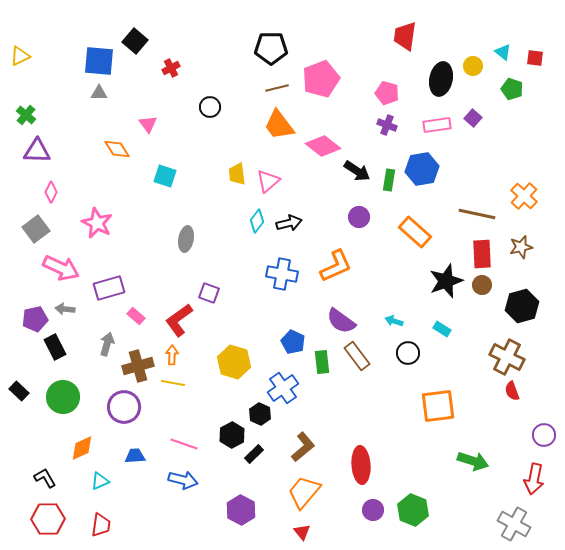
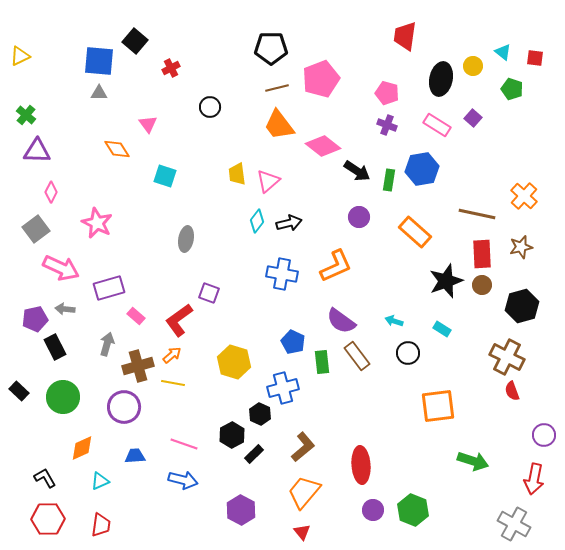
pink rectangle at (437, 125): rotated 40 degrees clockwise
orange arrow at (172, 355): rotated 48 degrees clockwise
blue cross at (283, 388): rotated 20 degrees clockwise
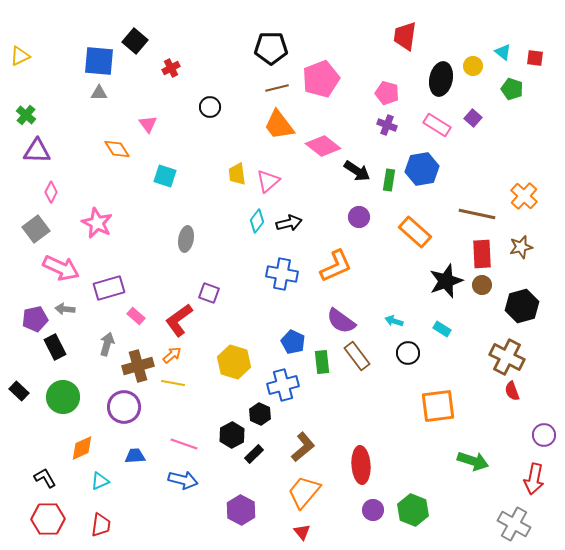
blue cross at (283, 388): moved 3 px up
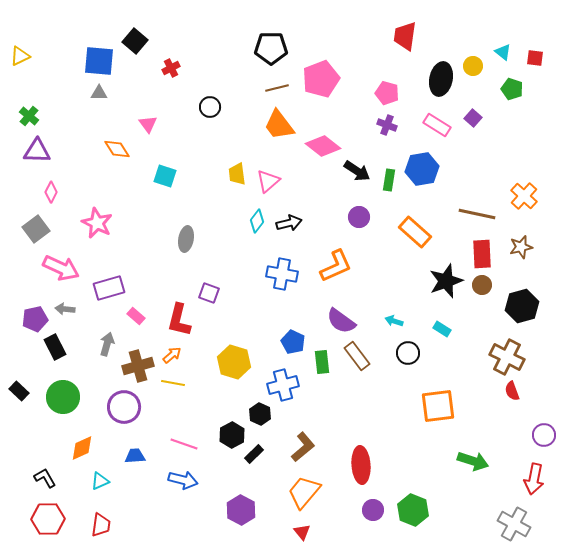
green cross at (26, 115): moved 3 px right, 1 px down
red L-shape at (179, 320): rotated 40 degrees counterclockwise
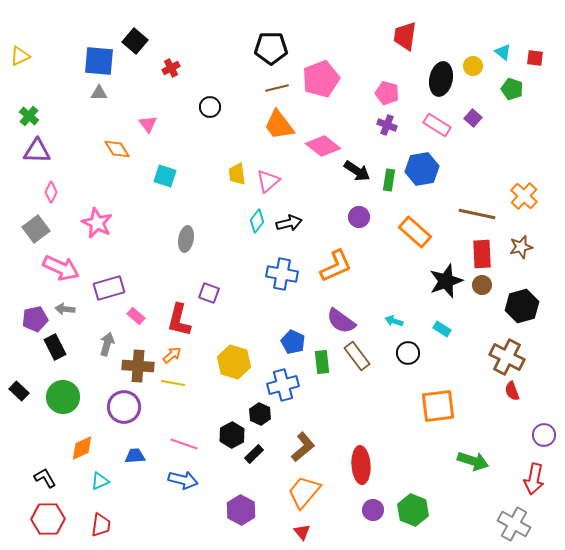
brown cross at (138, 366): rotated 20 degrees clockwise
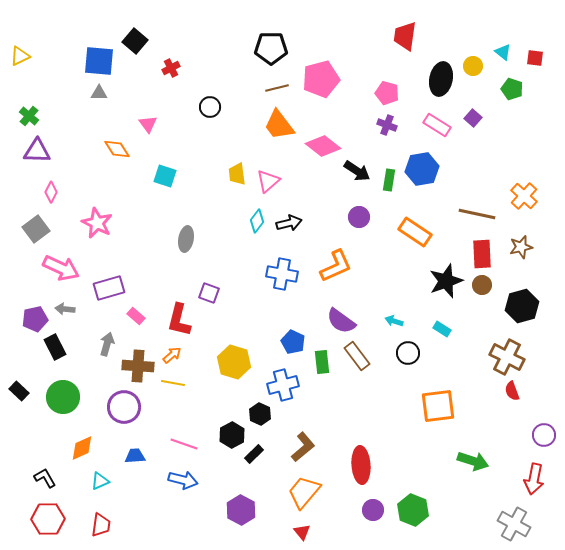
pink pentagon at (321, 79): rotated 6 degrees clockwise
orange rectangle at (415, 232): rotated 8 degrees counterclockwise
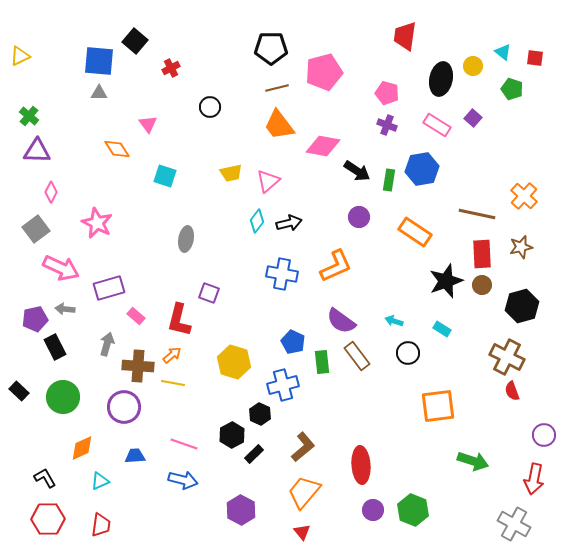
pink pentagon at (321, 79): moved 3 px right, 7 px up
pink diamond at (323, 146): rotated 28 degrees counterclockwise
yellow trapezoid at (237, 174): moved 6 px left, 1 px up; rotated 95 degrees counterclockwise
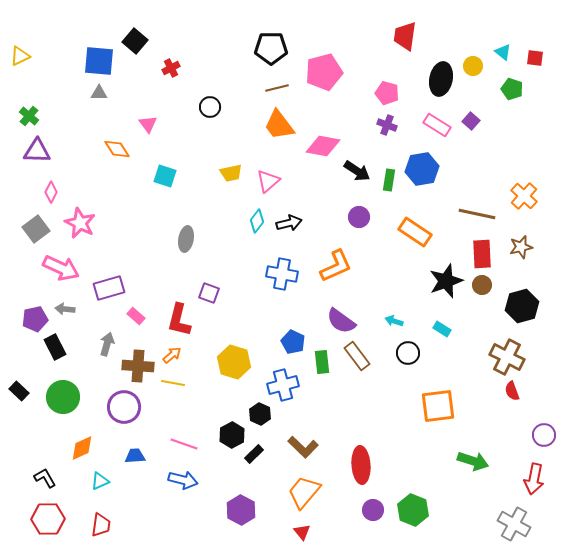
purple square at (473, 118): moved 2 px left, 3 px down
pink star at (97, 223): moved 17 px left
brown L-shape at (303, 447): rotated 84 degrees clockwise
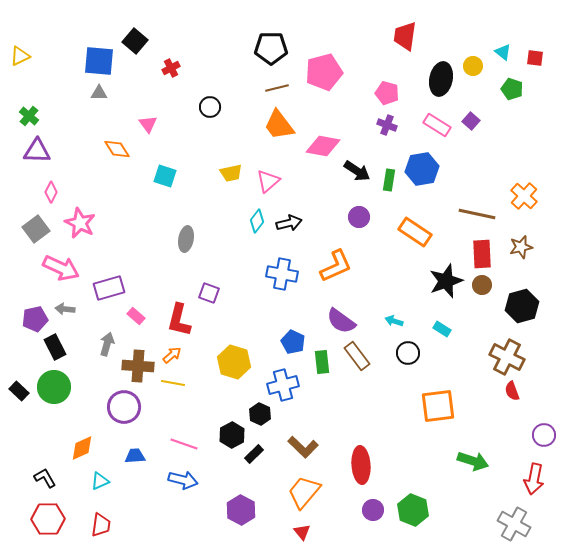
green circle at (63, 397): moved 9 px left, 10 px up
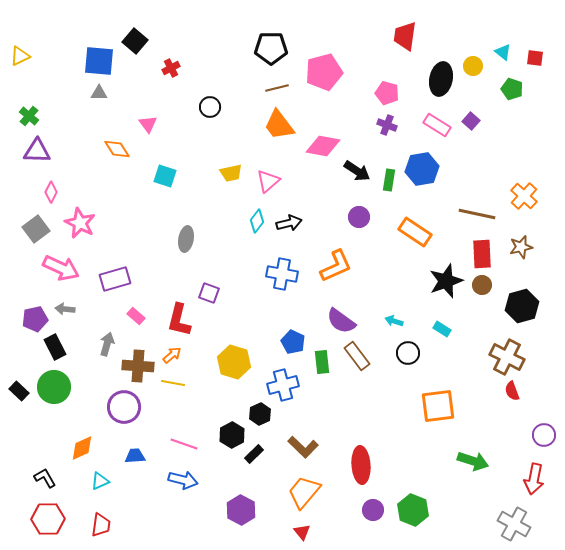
purple rectangle at (109, 288): moved 6 px right, 9 px up
black hexagon at (260, 414): rotated 10 degrees clockwise
